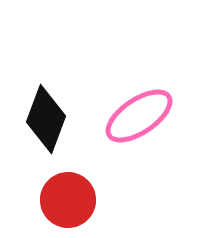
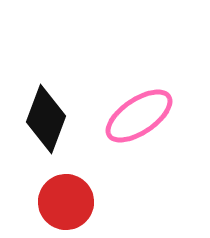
red circle: moved 2 px left, 2 px down
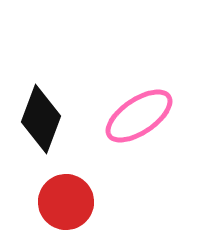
black diamond: moved 5 px left
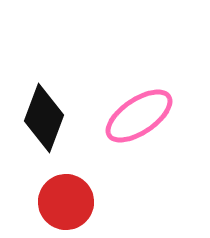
black diamond: moved 3 px right, 1 px up
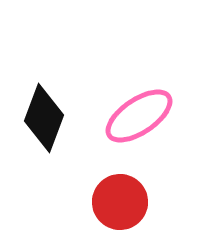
red circle: moved 54 px right
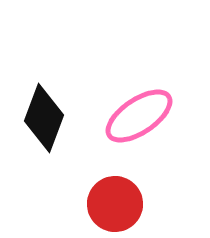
red circle: moved 5 px left, 2 px down
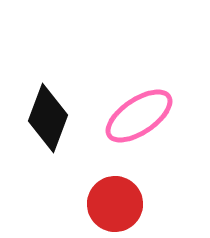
black diamond: moved 4 px right
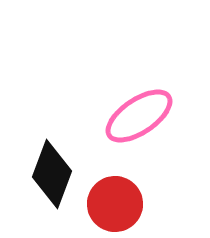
black diamond: moved 4 px right, 56 px down
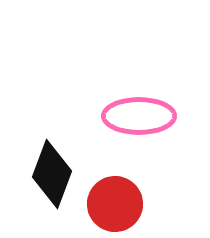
pink ellipse: rotated 34 degrees clockwise
